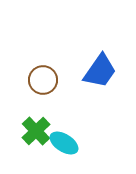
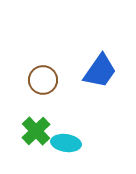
cyan ellipse: moved 2 px right; rotated 24 degrees counterclockwise
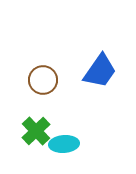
cyan ellipse: moved 2 px left, 1 px down; rotated 12 degrees counterclockwise
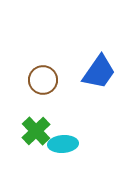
blue trapezoid: moved 1 px left, 1 px down
cyan ellipse: moved 1 px left
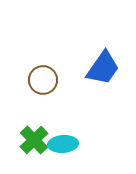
blue trapezoid: moved 4 px right, 4 px up
green cross: moved 2 px left, 9 px down
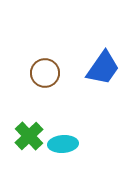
brown circle: moved 2 px right, 7 px up
green cross: moved 5 px left, 4 px up
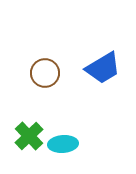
blue trapezoid: rotated 24 degrees clockwise
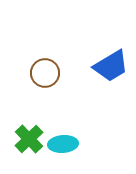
blue trapezoid: moved 8 px right, 2 px up
green cross: moved 3 px down
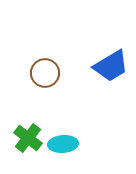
green cross: moved 1 px left, 1 px up; rotated 8 degrees counterclockwise
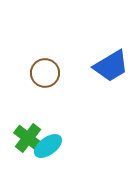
cyan ellipse: moved 15 px left, 2 px down; rotated 32 degrees counterclockwise
